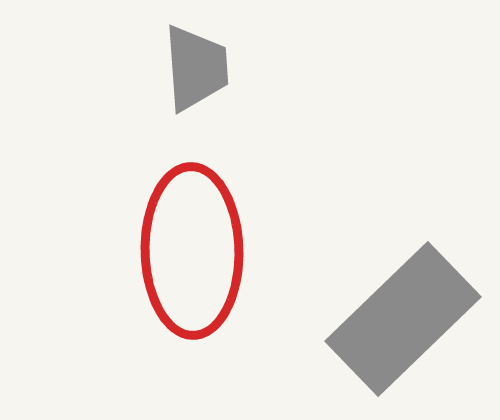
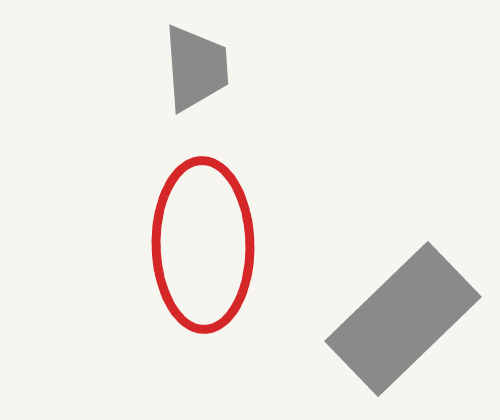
red ellipse: moved 11 px right, 6 px up
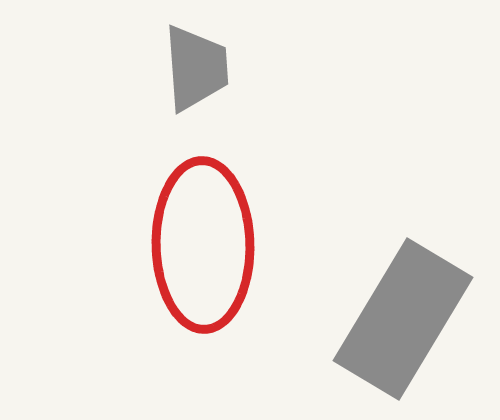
gray rectangle: rotated 15 degrees counterclockwise
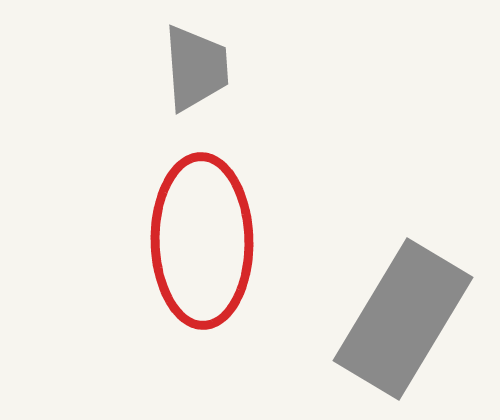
red ellipse: moved 1 px left, 4 px up
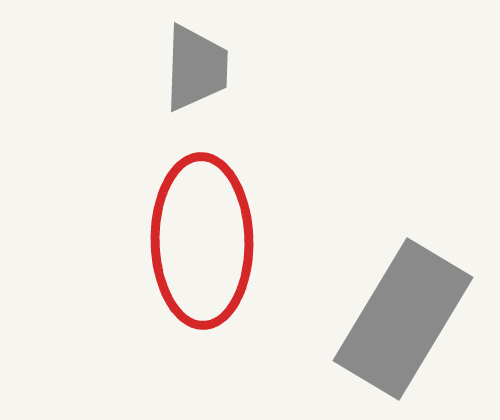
gray trapezoid: rotated 6 degrees clockwise
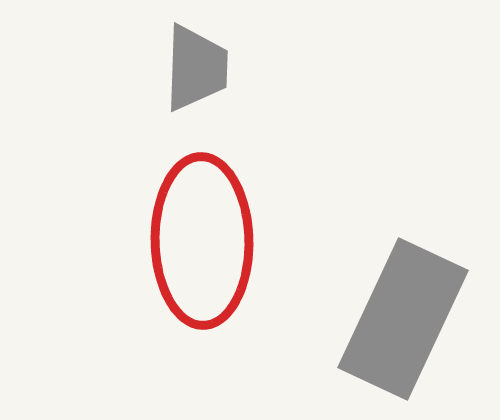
gray rectangle: rotated 6 degrees counterclockwise
